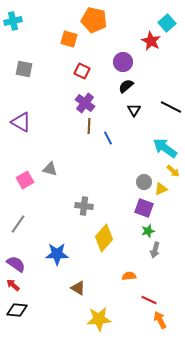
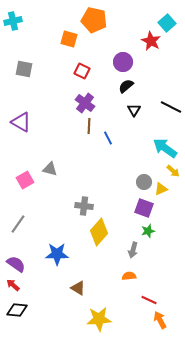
yellow diamond: moved 5 px left, 6 px up
gray arrow: moved 22 px left
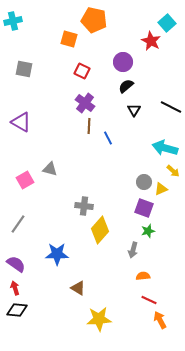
cyan arrow: rotated 20 degrees counterclockwise
yellow diamond: moved 1 px right, 2 px up
orange semicircle: moved 14 px right
red arrow: moved 2 px right, 3 px down; rotated 32 degrees clockwise
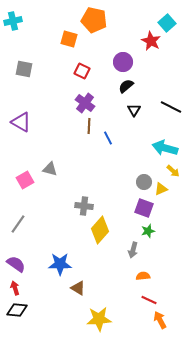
blue star: moved 3 px right, 10 px down
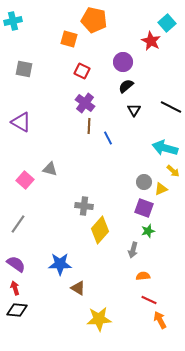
pink square: rotated 18 degrees counterclockwise
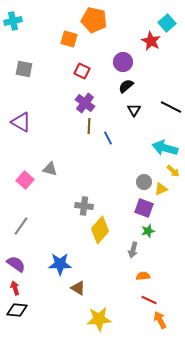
gray line: moved 3 px right, 2 px down
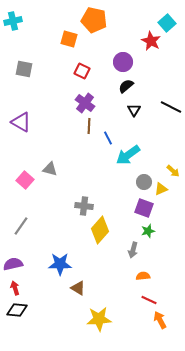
cyan arrow: moved 37 px left, 7 px down; rotated 50 degrees counterclockwise
purple semicircle: moved 3 px left; rotated 48 degrees counterclockwise
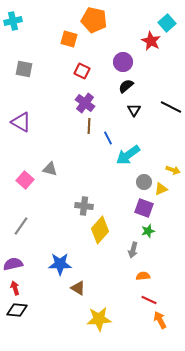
yellow arrow: moved 1 px up; rotated 24 degrees counterclockwise
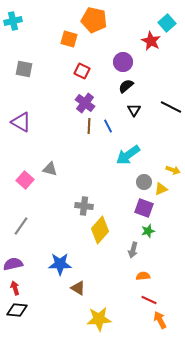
blue line: moved 12 px up
